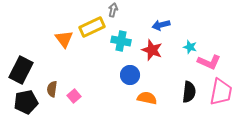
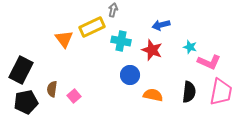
orange semicircle: moved 6 px right, 3 px up
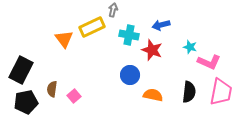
cyan cross: moved 8 px right, 6 px up
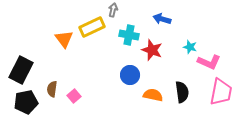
blue arrow: moved 1 px right, 6 px up; rotated 30 degrees clockwise
black semicircle: moved 7 px left; rotated 15 degrees counterclockwise
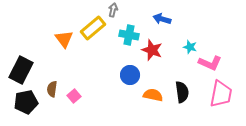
yellow rectangle: moved 1 px right, 1 px down; rotated 15 degrees counterclockwise
pink L-shape: moved 1 px right, 1 px down
pink trapezoid: moved 2 px down
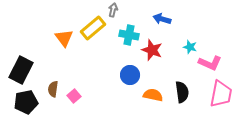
orange triangle: moved 1 px up
brown semicircle: moved 1 px right
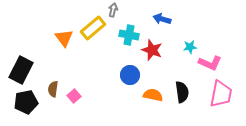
cyan star: rotated 24 degrees counterclockwise
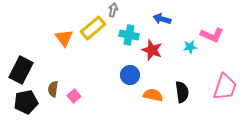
pink L-shape: moved 2 px right, 28 px up
pink trapezoid: moved 4 px right, 7 px up; rotated 8 degrees clockwise
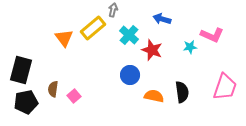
cyan cross: rotated 30 degrees clockwise
black rectangle: rotated 12 degrees counterclockwise
orange semicircle: moved 1 px right, 1 px down
